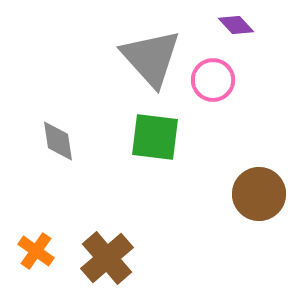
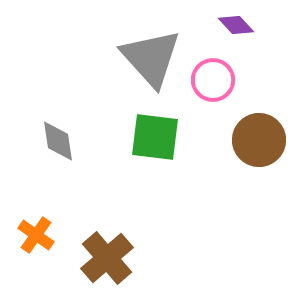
brown circle: moved 54 px up
orange cross: moved 16 px up
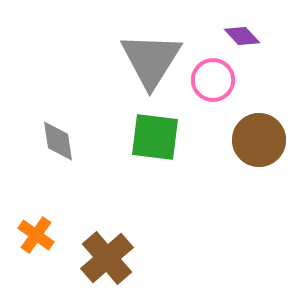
purple diamond: moved 6 px right, 11 px down
gray triangle: moved 2 px down; rotated 14 degrees clockwise
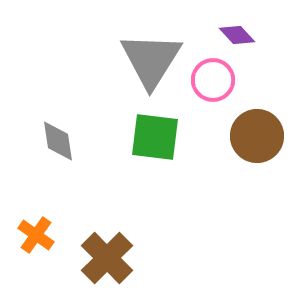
purple diamond: moved 5 px left, 1 px up
brown circle: moved 2 px left, 4 px up
brown cross: rotated 4 degrees counterclockwise
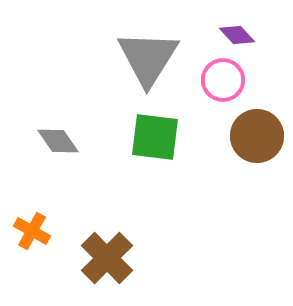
gray triangle: moved 3 px left, 2 px up
pink circle: moved 10 px right
gray diamond: rotated 27 degrees counterclockwise
orange cross: moved 4 px left, 4 px up; rotated 6 degrees counterclockwise
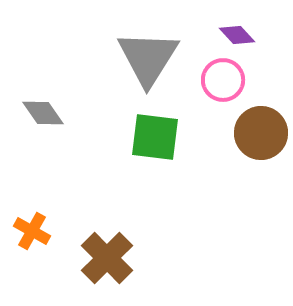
brown circle: moved 4 px right, 3 px up
gray diamond: moved 15 px left, 28 px up
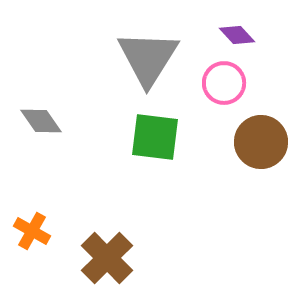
pink circle: moved 1 px right, 3 px down
gray diamond: moved 2 px left, 8 px down
brown circle: moved 9 px down
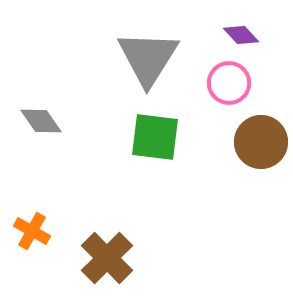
purple diamond: moved 4 px right
pink circle: moved 5 px right
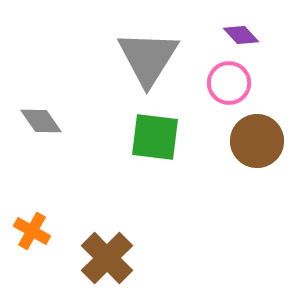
brown circle: moved 4 px left, 1 px up
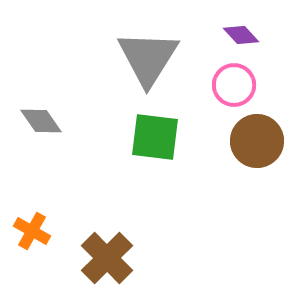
pink circle: moved 5 px right, 2 px down
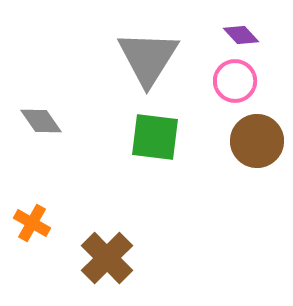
pink circle: moved 1 px right, 4 px up
orange cross: moved 8 px up
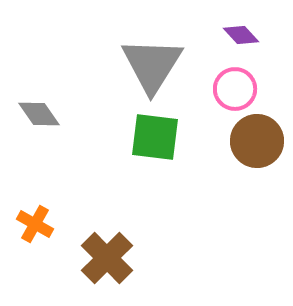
gray triangle: moved 4 px right, 7 px down
pink circle: moved 8 px down
gray diamond: moved 2 px left, 7 px up
orange cross: moved 3 px right, 1 px down
